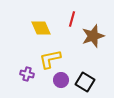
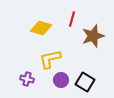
yellow diamond: rotated 50 degrees counterclockwise
purple cross: moved 5 px down
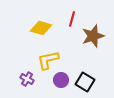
yellow L-shape: moved 2 px left, 1 px down
purple cross: rotated 16 degrees clockwise
